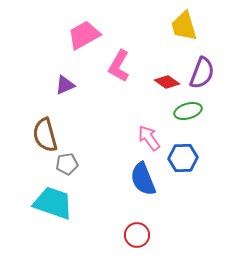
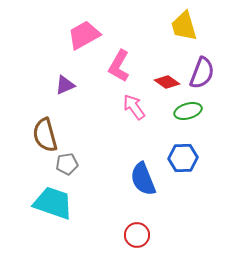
pink arrow: moved 15 px left, 31 px up
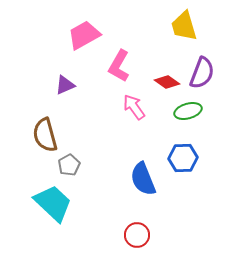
gray pentagon: moved 2 px right, 1 px down; rotated 20 degrees counterclockwise
cyan trapezoid: rotated 24 degrees clockwise
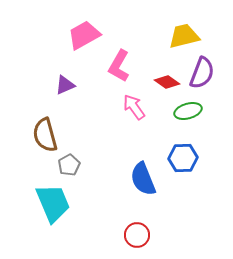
yellow trapezoid: moved 10 px down; rotated 92 degrees clockwise
cyan trapezoid: rotated 24 degrees clockwise
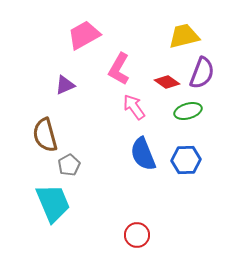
pink L-shape: moved 3 px down
blue hexagon: moved 3 px right, 2 px down
blue semicircle: moved 25 px up
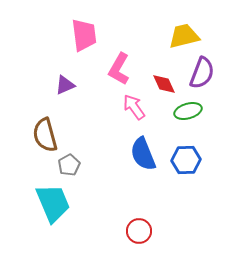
pink trapezoid: rotated 112 degrees clockwise
red diamond: moved 3 px left, 2 px down; rotated 30 degrees clockwise
red circle: moved 2 px right, 4 px up
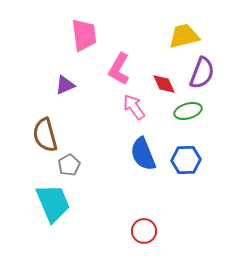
red circle: moved 5 px right
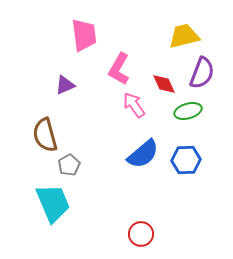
pink arrow: moved 2 px up
blue semicircle: rotated 108 degrees counterclockwise
red circle: moved 3 px left, 3 px down
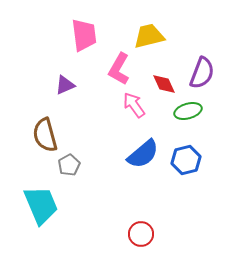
yellow trapezoid: moved 35 px left
blue hexagon: rotated 12 degrees counterclockwise
cyan trapezoid: moved 12 px left, 2 px down
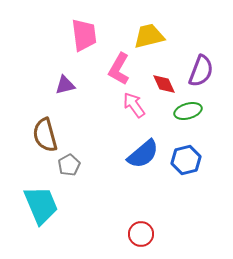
purple semicircle: moved 1 px left, 2 px up
purple triangle: rotated 10 degrees clockwise
